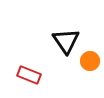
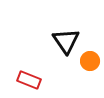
red rectangle: moved 5 px down
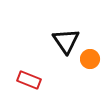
orange circle: moved 2 px up
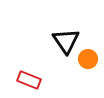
orange circle: moved 2 px left
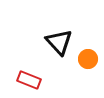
black triangle: moved 7 px left, 1 px down; rotated 8 degrees counterclockwise
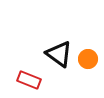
black triangle: moved 12 px down; rotated 12 degrees counterclockwise
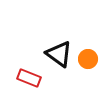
red rectangle: moved 2 px up
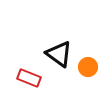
orange circle: moved 8 px down
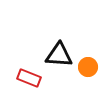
black triangle: moved 1 px down; rotated 32 degrees counterclockwise
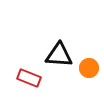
orange circle: moved 1 px right, 1 px down
